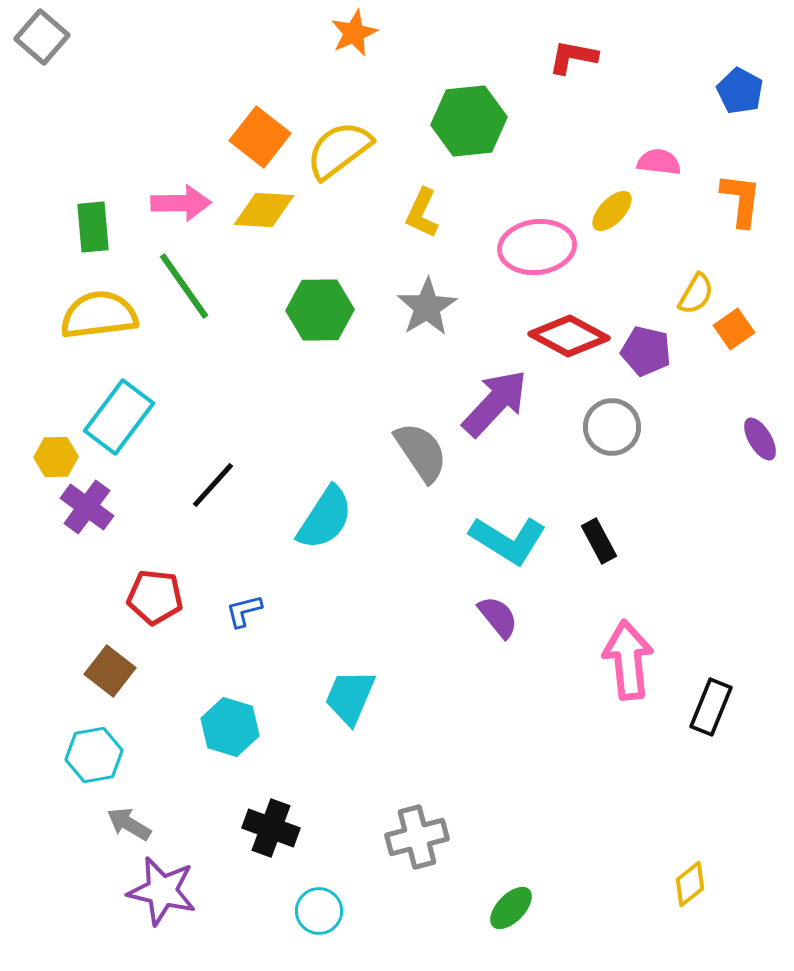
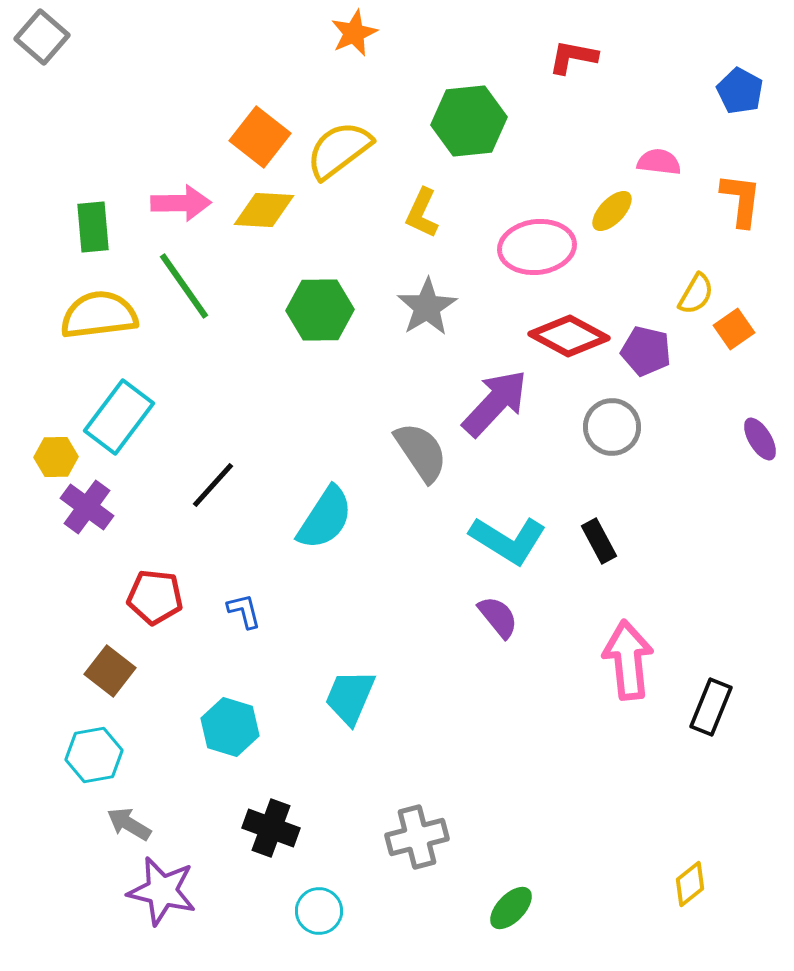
blue L-shape at (244, 611): rotated 90 degrees clockwise
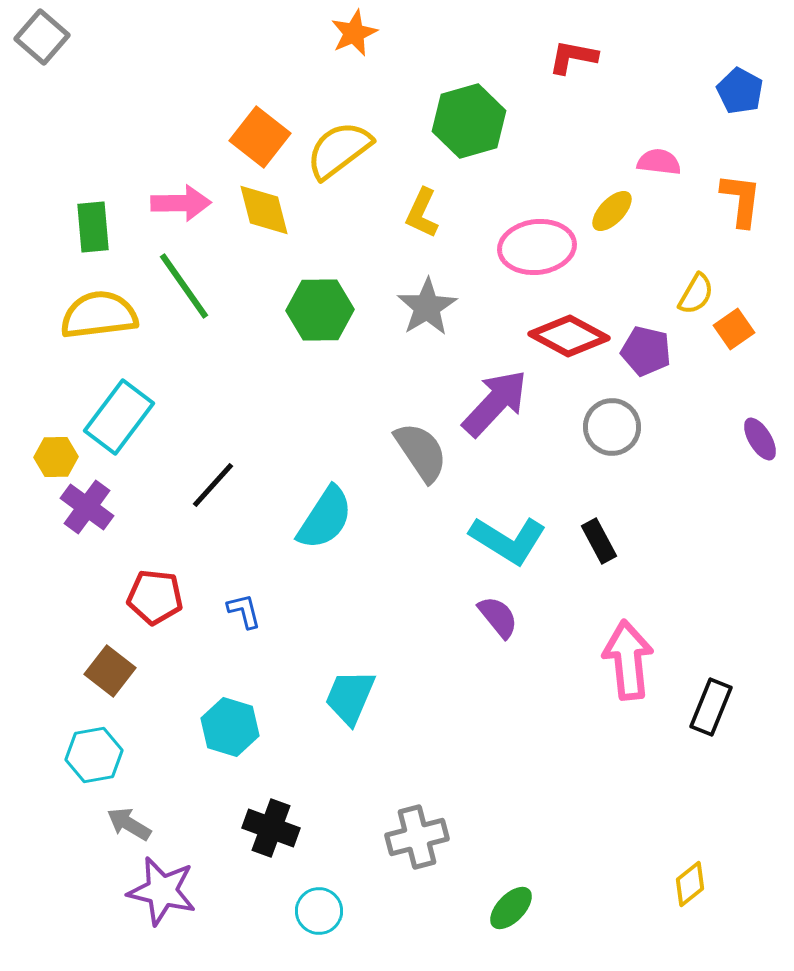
green hexagon at (469, 121): rotated 10 degrees counterclockwise
yellow diamond at (264, 210): rotated 72 degrees clockwise
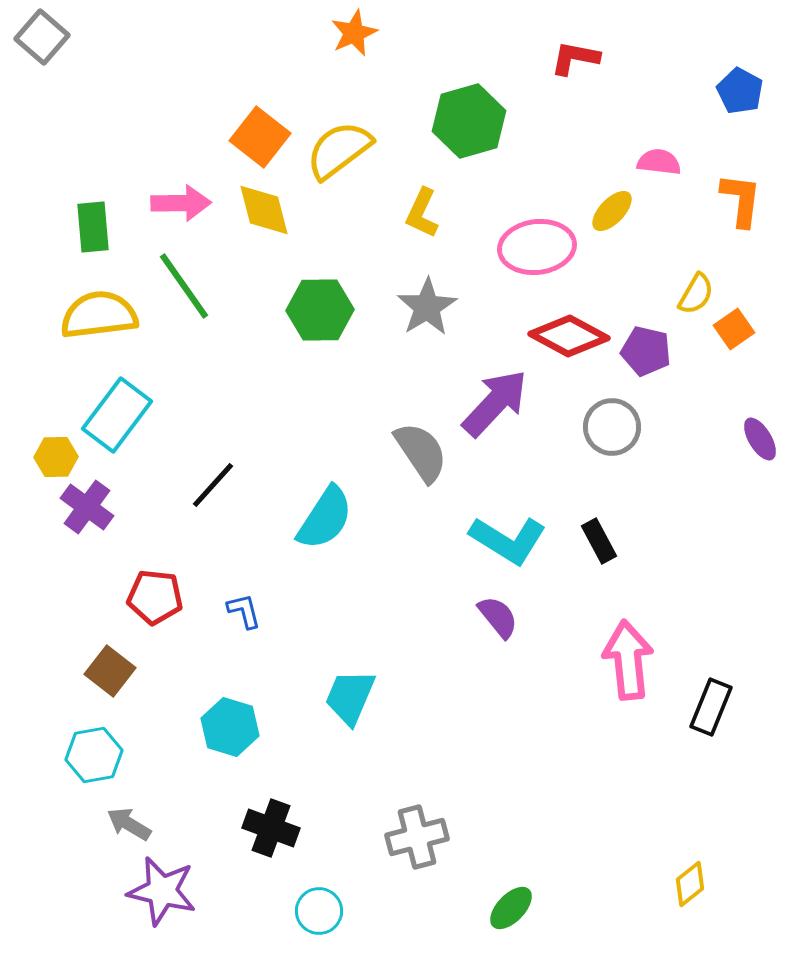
red L-shape at (573, 57): moved 2 px right, 1 px down
cyan rectangle at (119, 417): moved 2 px left, 2 px up
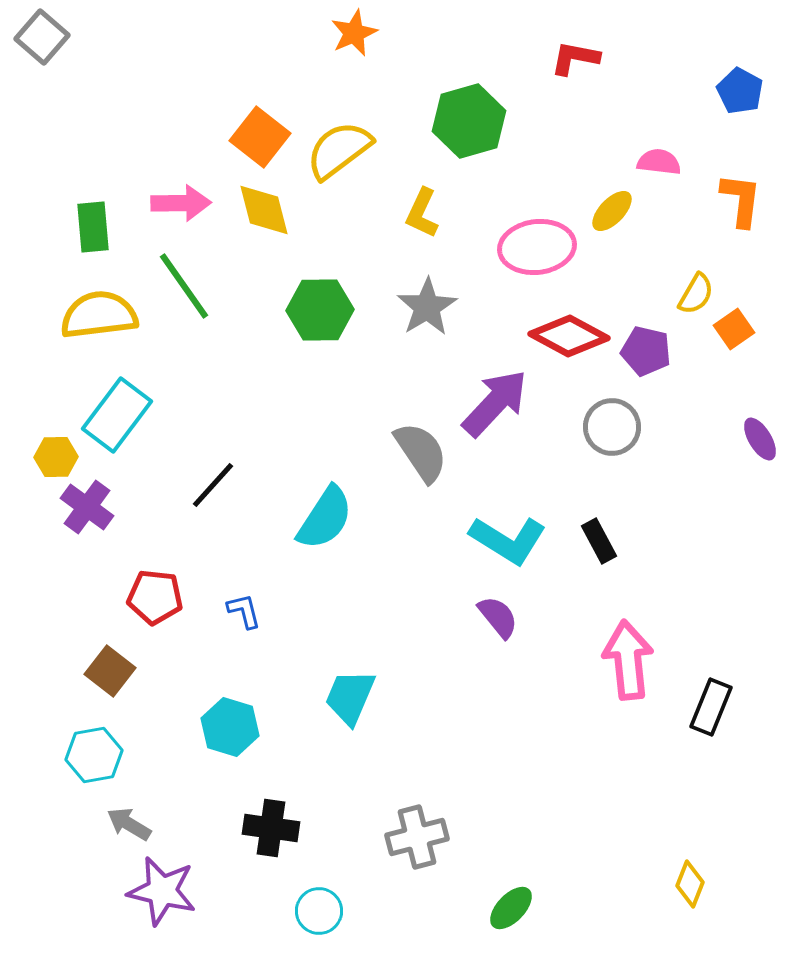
black cross at (271, 828): rotated 12 degrees counterclockwise
yellow diamond at (690, 884): rotated 30 degrees counterclockwise
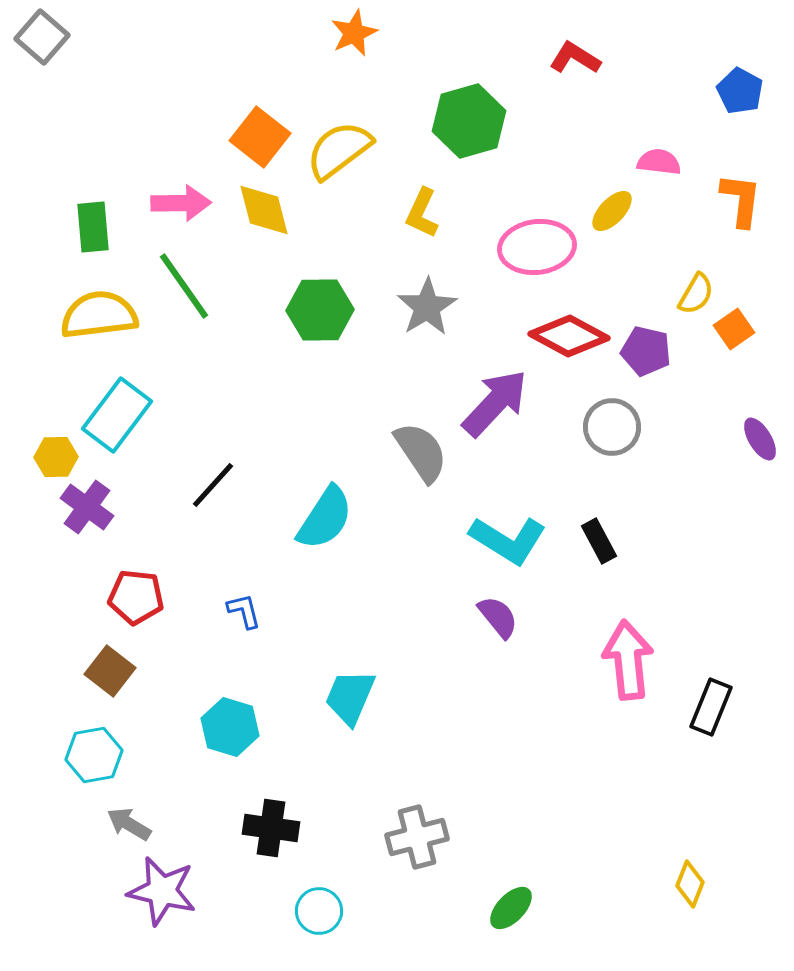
red L-shape at (575, 58): rotated 21 degrees clockwise
red pentagon at (155, 597): moved 19 px left
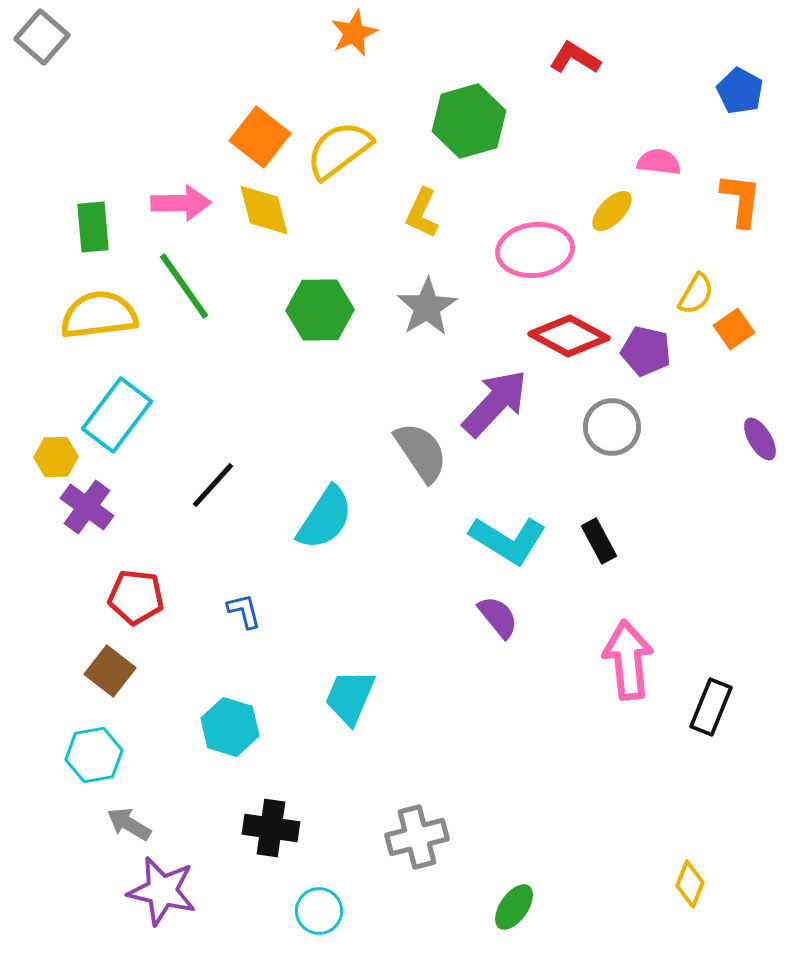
pink ellipse at (537, 247): moved 2 px left, 3 px down
green ellipse at (511, 908): moved 3 px right, 1 px up; rotated 9 degrees counterclockwise
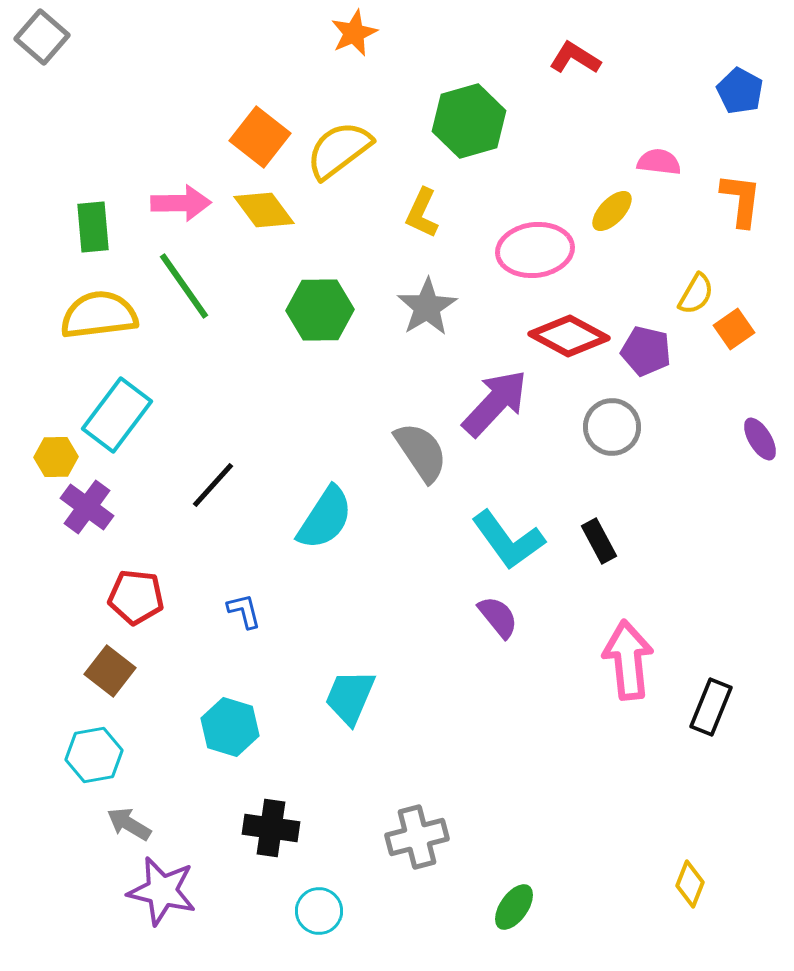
yellow diamond at (264, 210): rotated 22 degrees counterclockwise
cyan L-shape at (508, 540): rotated 22 degrees clockwise
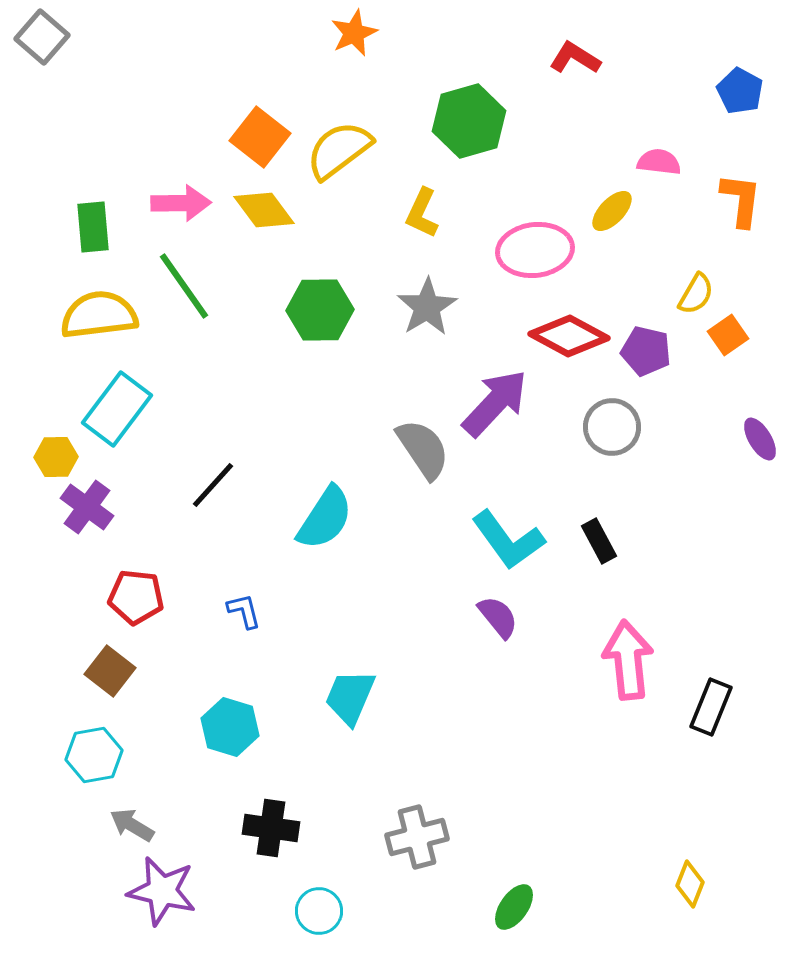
orange square at (734, 329): moved 6 px left, 6 px down
cyan rectangle at (117, 415): moved 6 px up
gray semicircle at (421, 452): moved 2 px right, 3 px up
gray arrow at (129, 824): moved 3 px right, 1 px down
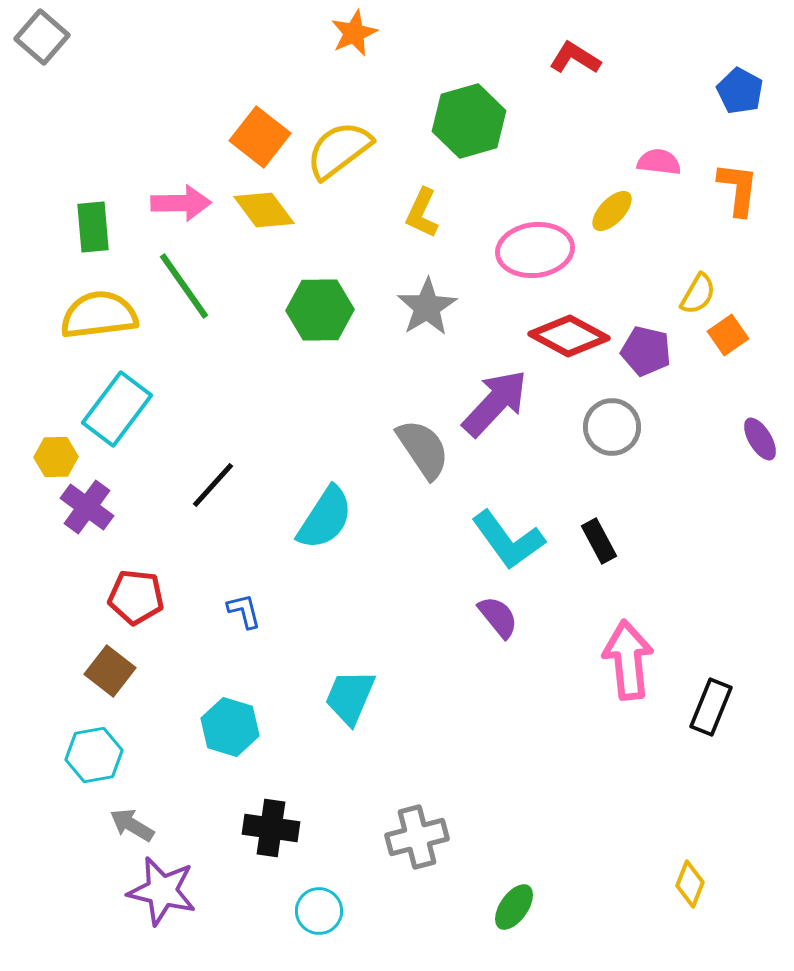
orange L-shape at (741, 200): moved 3 px left, 11 px up
yellow semicircle at (696, 294): moved 2 px right
